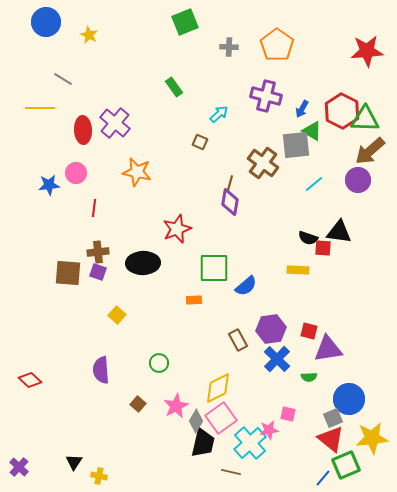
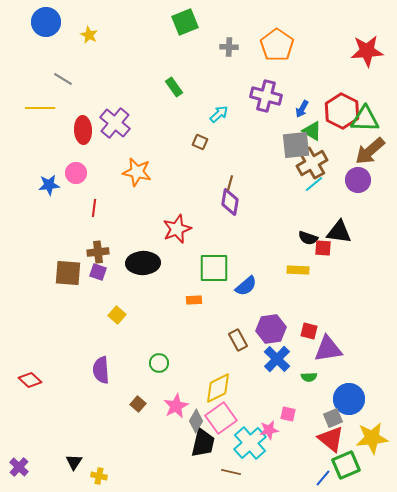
brown cross at (263, 163): moved 49 px right; rotated 24 degrees clockwise
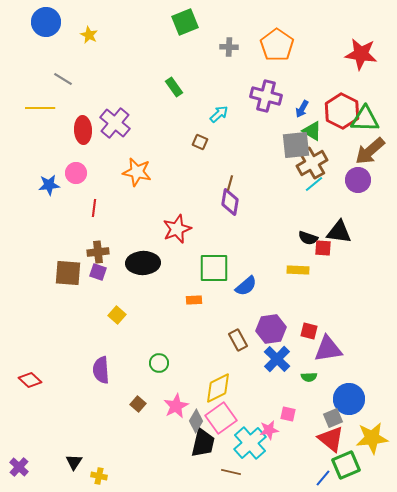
red star at (367, 51): moved 6 px left, 3 px down; rotated 12 degrees clockwise
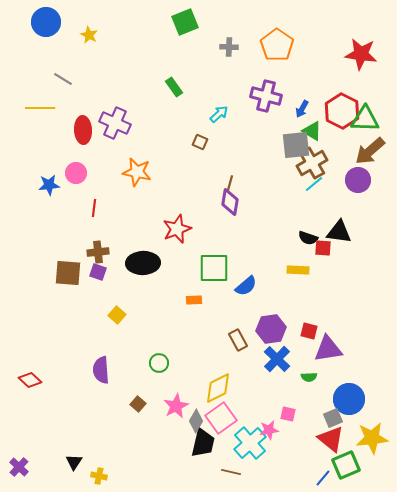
purple cross at (115, 123): rotated 16 degrees counterclockwise
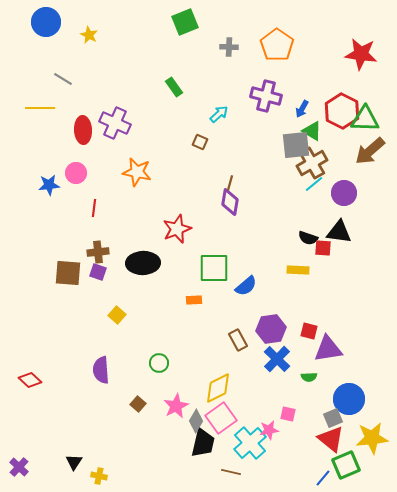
purple circle at (358, 180): moved 14 px left, 13 px down
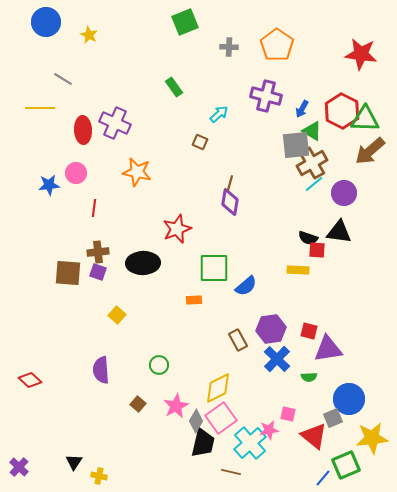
red square at (323, 248): moved 6 px left, 2 px down
green circle at (159, 363): moved 2 px down
red triangle at (331, 439): moved 17 px left, 3 px up
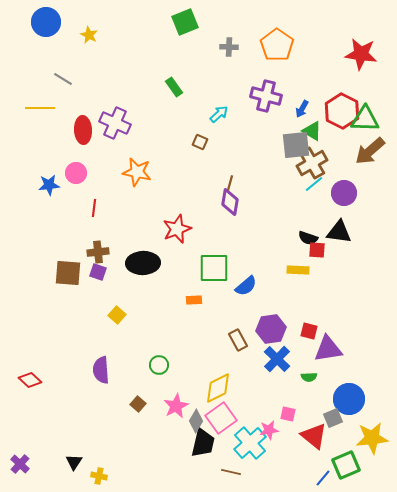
purple cross at (19, 467): moved 1 px right, 3 px up
